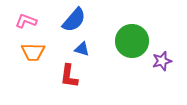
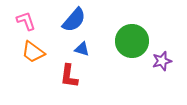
pink L-shape: rotated 50 degrees clockwise
orange trapezoid: rotated 35 degrees clockwise
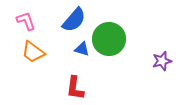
green circle: moved 23 px left, 2 px up
red L-shape: moved 6 px right, 12 px down
